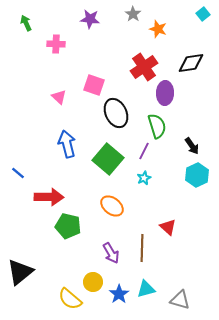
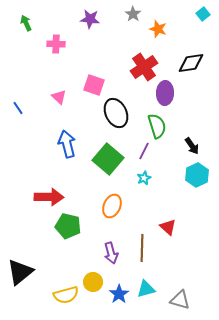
blue line: moved 65 px up; rotated 16 degrees clockwise
orange ellipse: rotated 75 degrees clockwise
purple arrow: rotated 15 degrees clockwise
yellow semicircle: moved 4 px left, 4 px up; rotated 55 degrees counterclockwise
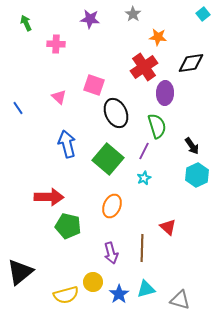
orange star: moved 8 px down; rotated 12 degrees counterclockwise
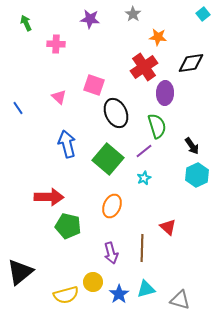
purple line: rotated 24 degrees clockwise
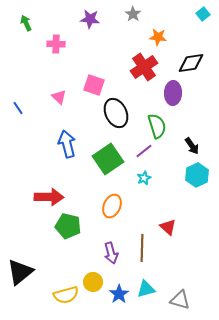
purple ellipse: moved 8 px right
green square: rotated 16 degrees clockwise
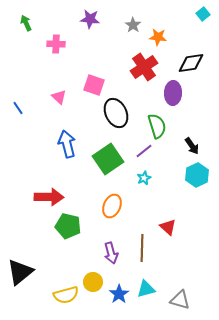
gray star: moved 11 px down
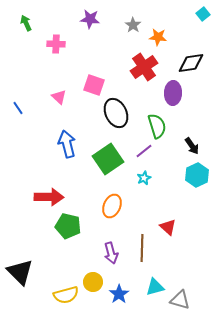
black triangle: rotated 36 degrees counterclockwise
cyan triangle: moved 9 px right, 2 px up
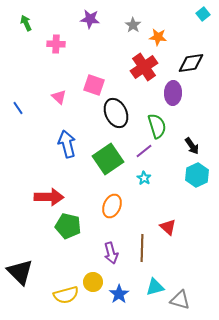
cyan star: rotated 16 degrees counterclockwise
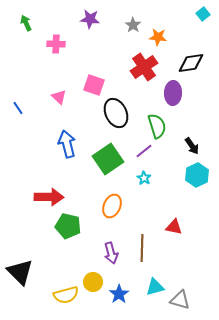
red triangle: moved 6 px right; rotated 30 degrees counterclockwise
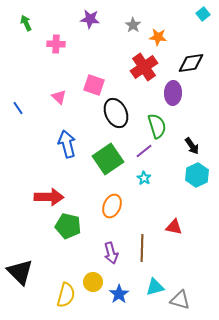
yellow semicircle: rotated 60 degrees counterclockwise
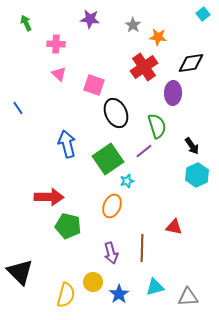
pink triangle: moved 23 px up
cyan star: moved 17 px left, 3 px down; rotated 24 degrees clockwise
gray triangle: moved 8 px right, 3 px up; rotated 20 degrees counterclockwise
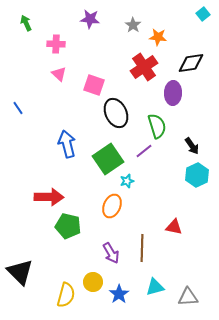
purple arrow: rotated 15 degrees counterclockwise
